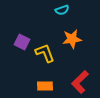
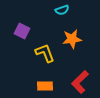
purple square: moved 11 px up
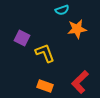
purple square: moved 7 px down
orange star: moved 5 px right, 10 px up
orange rectangle: rotated 21 degrees clockwise
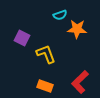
cyan semicircle: moved 2 px left, 5 px down
orange star: rotated 12 degrees clockwise
yellow L-shape: moved 1 px right, 1 px down
